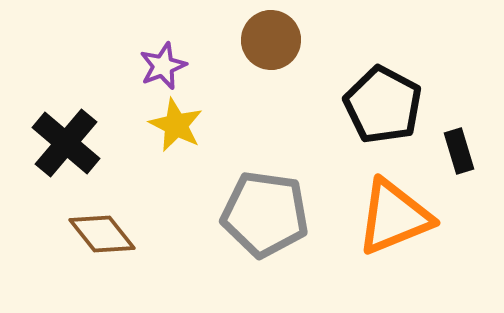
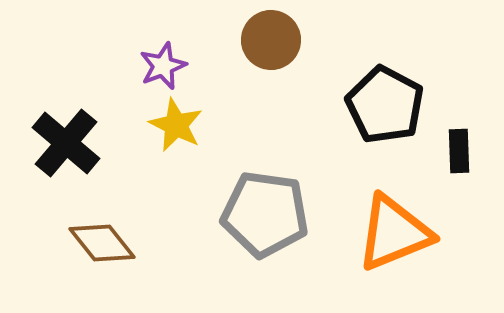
black pentagon: moved 2 px right
black rectangle: rotated 15 degrees clockwise
orange triangle: moved 16 px down
brown diamond: moved 9 px down
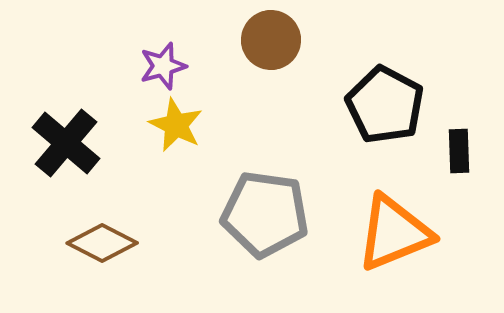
purple star: rotated 6 degrees clockwise
brown diamond: rotated 24 degrees counterclockwise
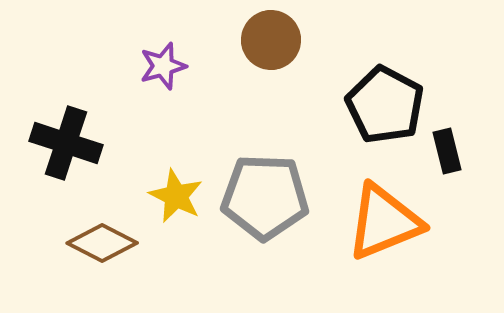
yellow star: moved 71 px down
black cross: rotated 22 degrees counterclockwise
black rectangle: moved 12 px left; rotated 12 degrees counterclockwise
gray pentagon: moved 17 px up; rotated 6 degrees counterclockwise
orange triangle: moved 10 px left, 11 px up
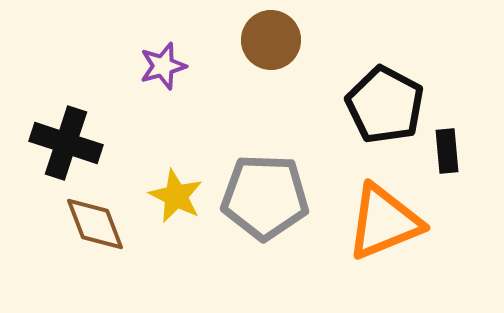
black rectangle: rotated 9 degrees clockwise
brown diamond: moved 7 px left, 19 px up; rotated 42 degrees clockwise
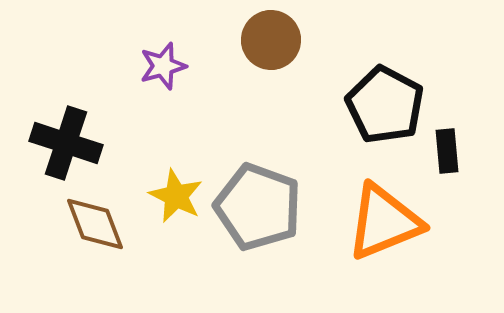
gray pentagon: moved 7 px left, 10 px down; rotated 18 degrees clockwise
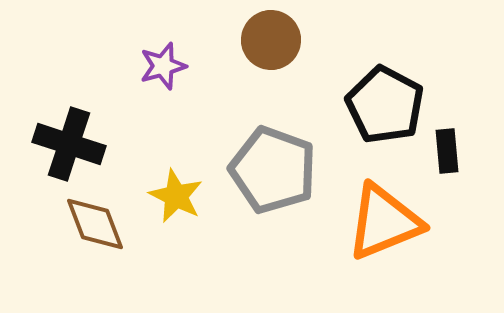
black cross: moved 3 px right, 1 px down
gray pentagon: moved 15 px right, 37 px up
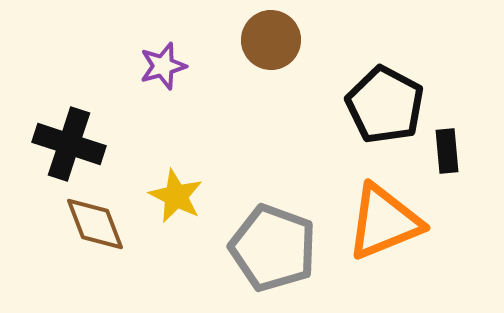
gray pentagon: moved 78 px down
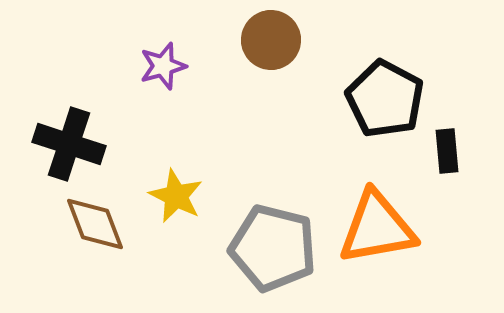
black pentagon: moved 6 px up
orange triangle: moved 7 px left, 6 px down; rotated 12 degrees clockwise
gray pentagon: rotated 6 degrees counterclockwise
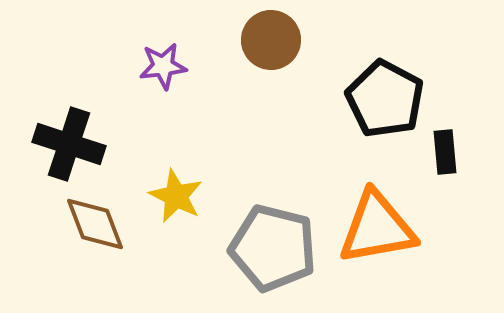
purple star: rotated 9 degrees clockwise
black rectangle: moved 2 px left, 1 px down
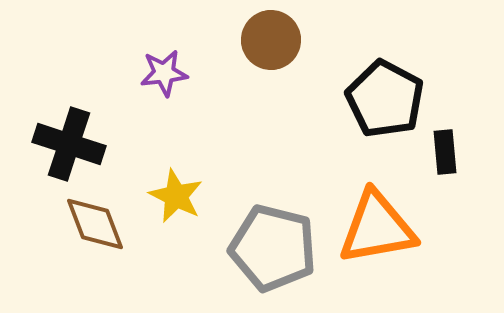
purple star: moved 1 px right, 7 px down
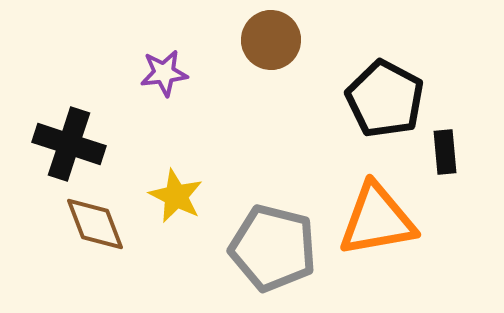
orange triangle: moved 8 px up
